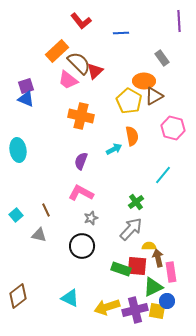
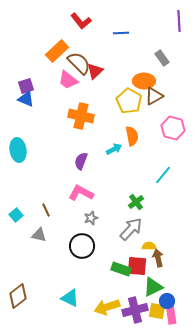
pink rectangle: moved 42 px down
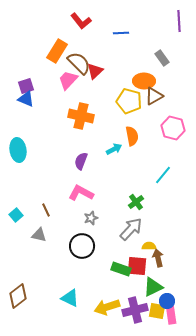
orange rectangle: rotated 15 degrees counterclockwise
pink trapezoid: rotated 95 degrees clockwise
yellow pentagon: rotated 15 degrees counterclockwise
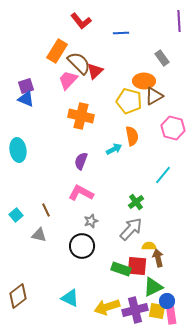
gray star: moved 3 px down
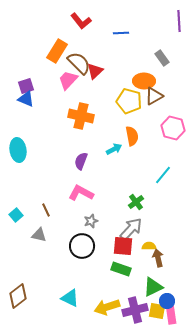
red square: moved 14 px left, 20 px up
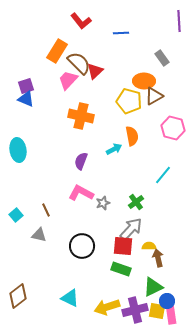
gray star: moved 12 px right, 18 px up
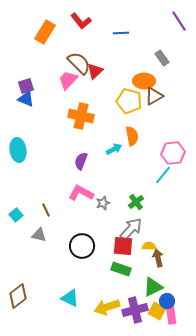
purple line: rotated 30 degrees counterclockwise
orange rectangle: moved 12 px left, 19 px up
pink hexagon: moved 25 px down; rotated 20 degrees counterclockwise
yellow square: rotated 18 degrees clockwise
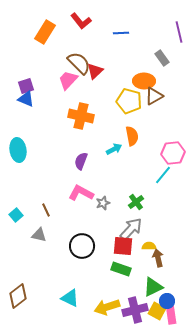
purple line: moved 11 px down; rotated 20 degrees clockwise
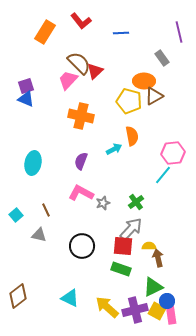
cyan ellipse: moved 15 px right, 13 px down; rotated 20 degrees clockwise
yellow arrow: rotated 60 degrees clockwise
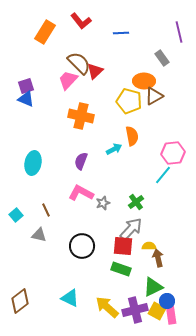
brown diamond: moved 2 px right, 5 px down
